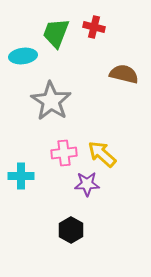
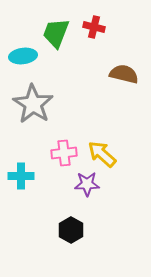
gray star: moved 18 px left, 3 px down
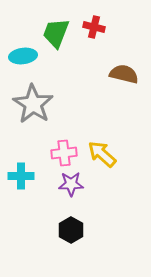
purple star: moved 16 px left
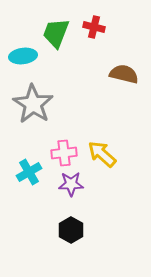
cyan cross: moved 8 px right, 4 px up; rotated 30 degrees counterclockwise
